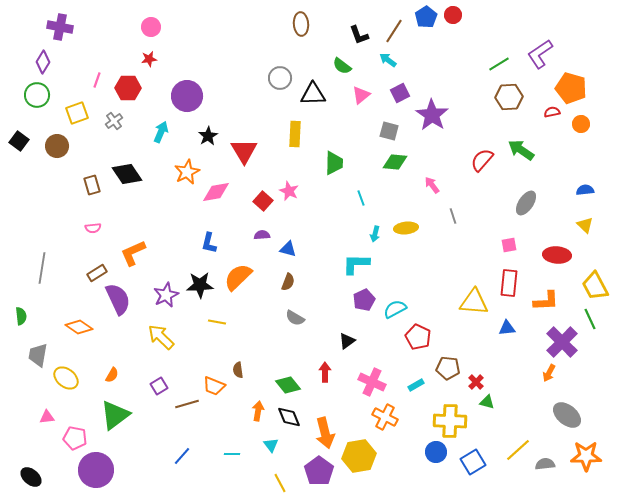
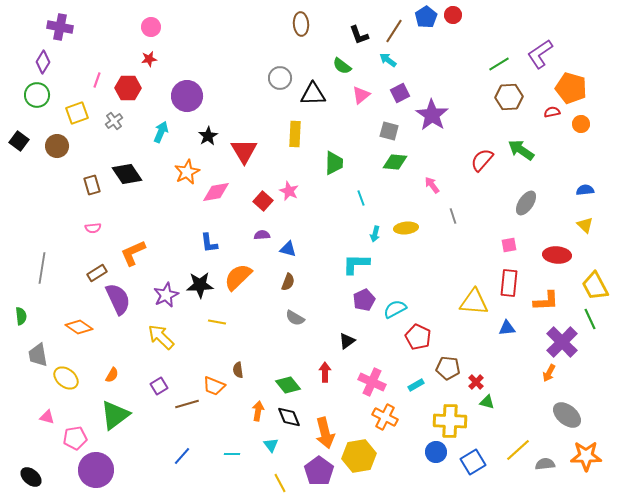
blue L-shape at (209, 243): rotated 20 degrees counterclockwise
gray trapezoid at (38, 355): rotated 20 degrees counterclockwise
pink triangle at (47, 417): rotated 21 degrees clockwise
pink pentagon at (75, 438): rotated 20 degrees counterclockwise
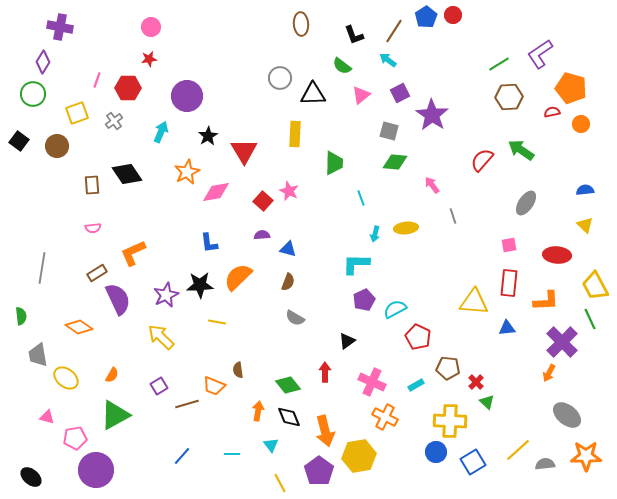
black L-shape at (359, 35): moved 5 px left
green circle at (37, 95): moved 4 px left, 1 px up
brown rectangle at (92, 185): rotated 12 degrees clockwise
green triangle at (487, 402): rotated 28 degrees clockwise
green triangle at (115, 415): rotated 8 degrees clockwise
orange arrow at (325, 433): moved 2 px up
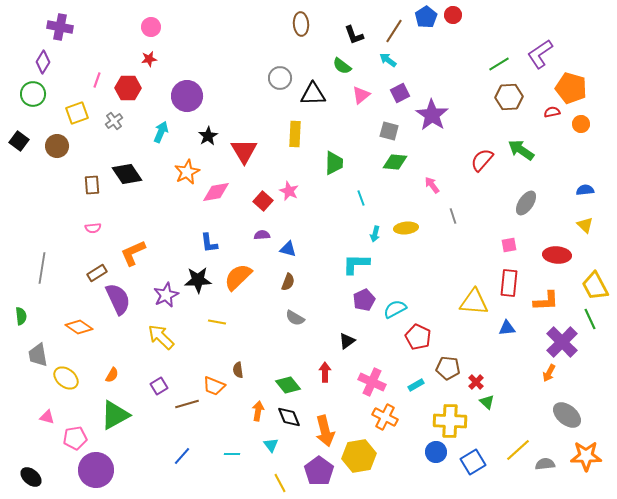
black star at (200, 285): moved 2 px left, 5 px up
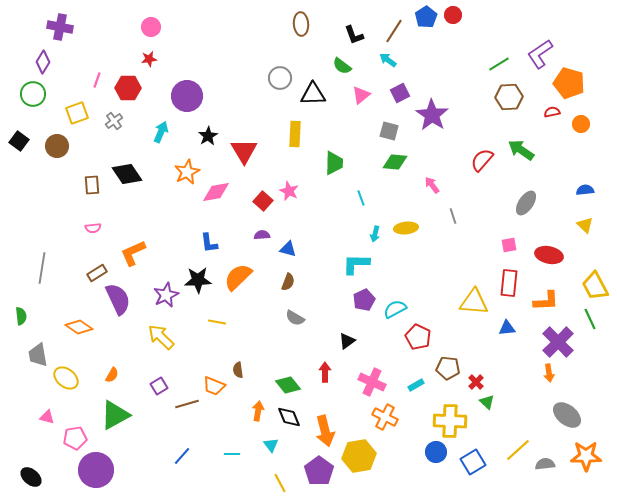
orange pentagon at (571, 88): moved 2 px left, 5 px up
red ellipse at (557, 255): moved 8 px left; rotated 8 degrees clockwise
purple cross at (562, 342): moved 4 px left
orange arrow at (549, 373): rotated 36 degrees counterclockwise
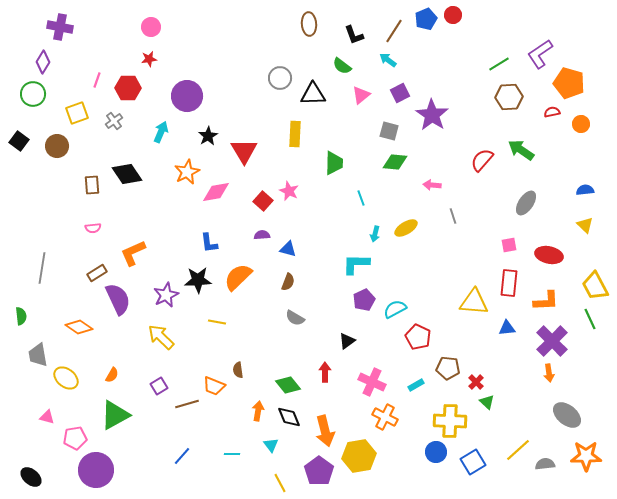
blue pentagon at (426, 17): moved 2 px down; rotated 10 degrees clockwise
brown ellipse at (301, 24): moved 8 px right
pink arrow at (432, 185): rotated 48 degrees counterclockwise
yellow ellipse at (406, 228): rotated 25 degrees counterclockwise
purple cross at (558, 342): moved 6 px left, 1 px up
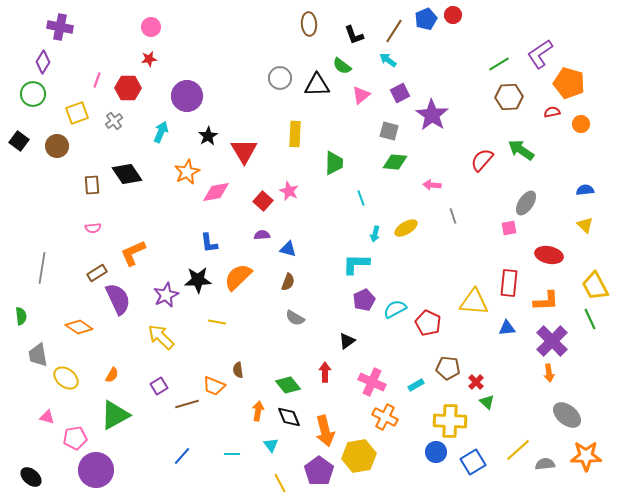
black triangle at (313, 94): moved 4 px right, 9 px up
pink square at (509, 245): moved 17 px up
red pentagon at (418, 337): moved 10 px right, 14 px up
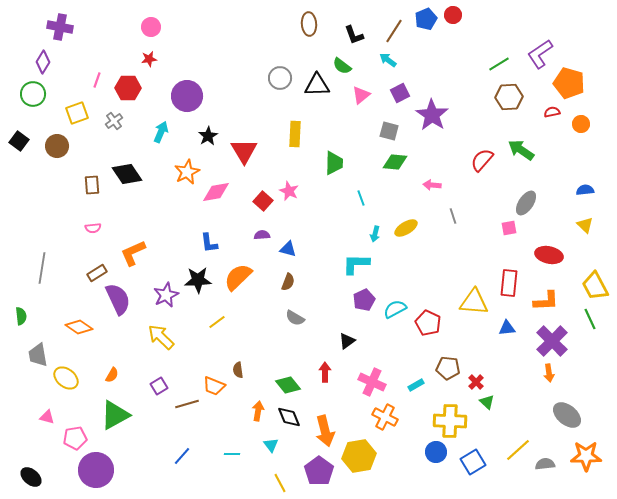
yellow line at (217, 322): rotated 48 degrees counterclockwise
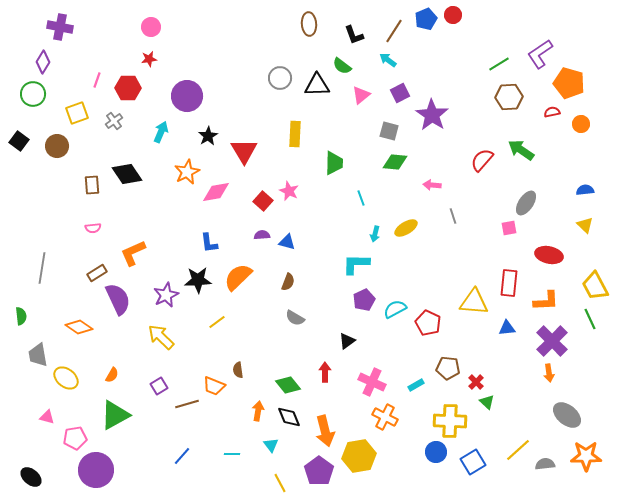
blue triangle at (288, 249): moved 1 px left, 7 px up
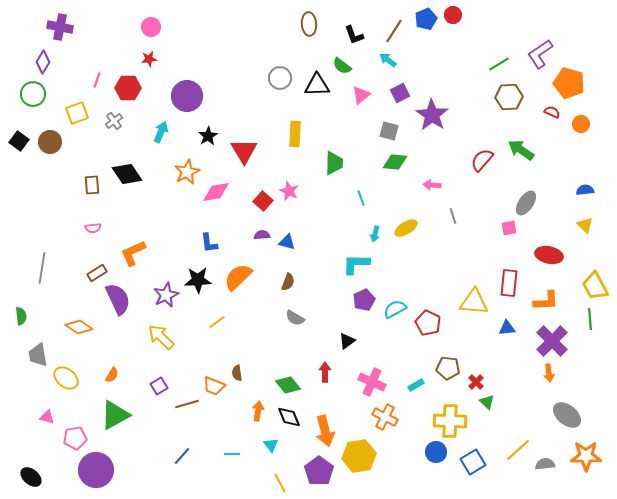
red semicircle at (552, 112): rotated 35 degrees clockwise
brown circle at (57, 146): moved 7 px left, 4 px up
green line at (590, 319): rotated 20 degrees clockwise
brown semicircle at (238, 370): moved 1 px left, 3 px down
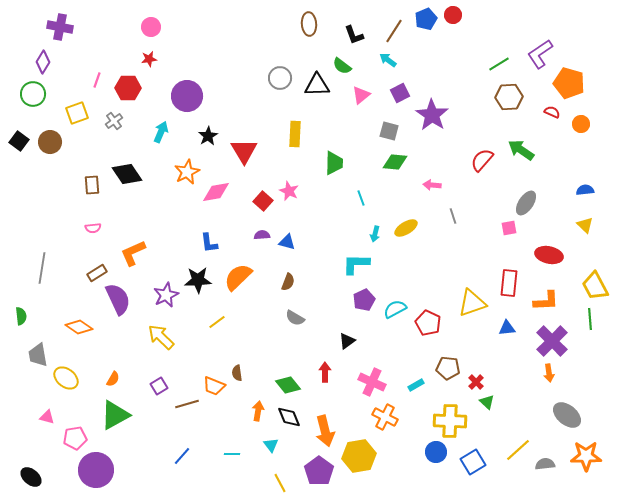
yellow triangle at (474, 302): moved 2 px left, 1 px down; rotated 24 degrees counterclockwise
orange semicircle at (112, 375): moved 1 px right, 4 px down
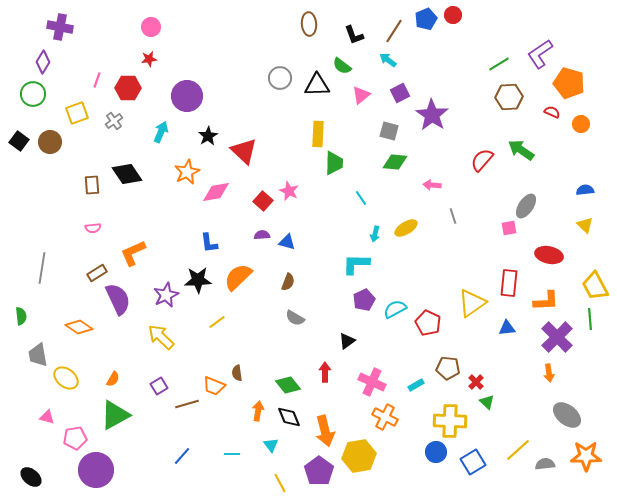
yellow rectangle at (295, 134): moved 23 px right
red triangle at (244, 151): rotated 16 degrees counterclockwise
cyan line at (361, 198): rotated 14 degrees counterclockwise
gray ellipse at (526, 203): moved 3 px down
yellow triangle at (472, 303): rotated 16 degrees counterclockwise
purple cross at (552, 341): moved 5 px right, 4 px up
